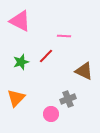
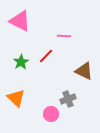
green star: rotated 14 degrees counterclockwise
orange triangle: rotated 30 degrees counterclockwise
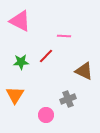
green star: rotated 28 degrees clockwise
orange triangle: moved 1 px left, 3 px up; rotated 18 degrees clockwise
pink circle: moved 5 px left, 1 px down
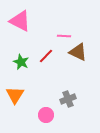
green star: rotated 28 degrees clockwise
brown triangle: moved 6 px left, 19 px up
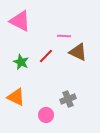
orange triangle: moved 1 px right, 2 px down; rotated 36 degrees counterclockwise
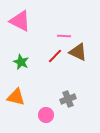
red line: moved 9 px right
orange triangle: rotated 12 degrees counterclockwise
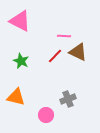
green star: moved 1 px up
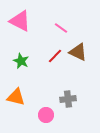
pink line: moved 3 px left, 8 px up; rotated 32 degrees clockwise
gray cross: rotated 14 degrees clockwise
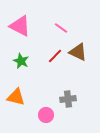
pink triangle: moved 5 px down
